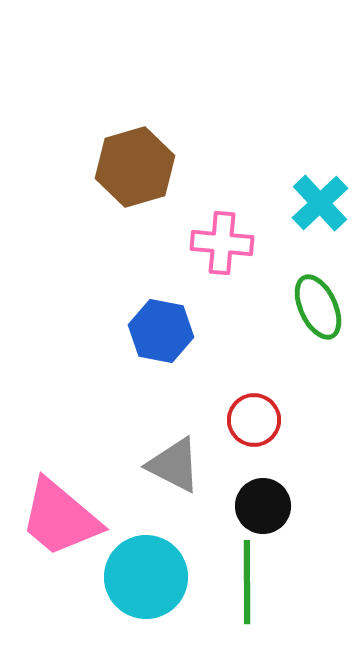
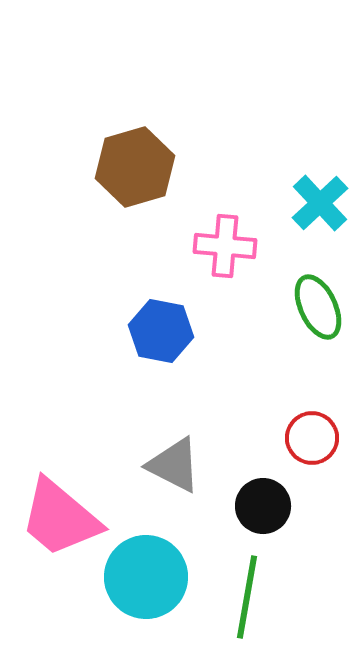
pink cross: moved 3 px right, 3 px down
red circle: moved 58 px right, 18 px down
green line: moved 15 px down; rotated 10 degrees clockwise
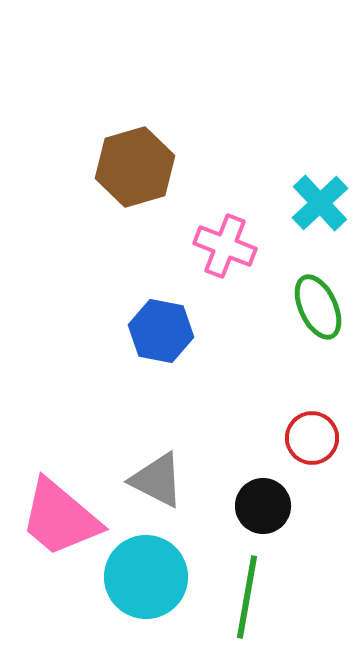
pink cross: rotated 16 degrees clockwise
gray triangle: moved 17 px left, 15 px down
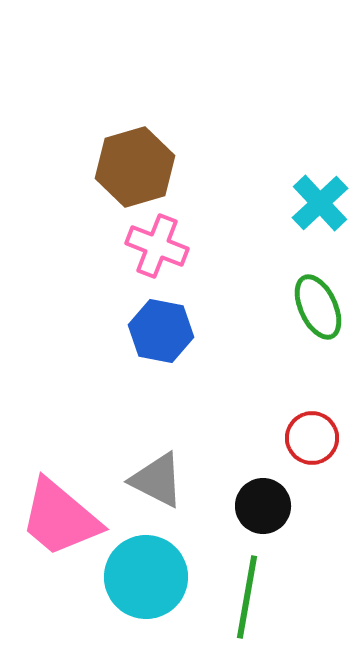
pink cross: moved 68 px left
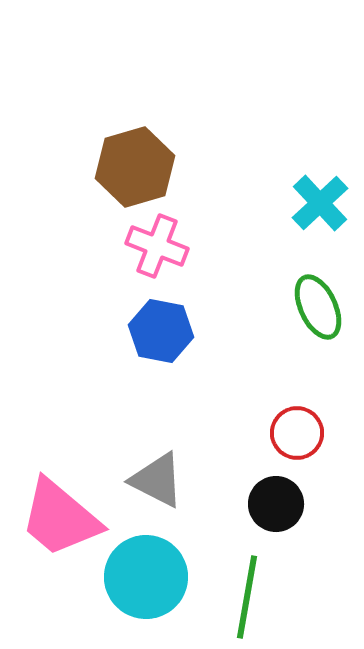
red circle: moved 15 px left, 5 px up
black circle: moved 13 px right, 2 px up
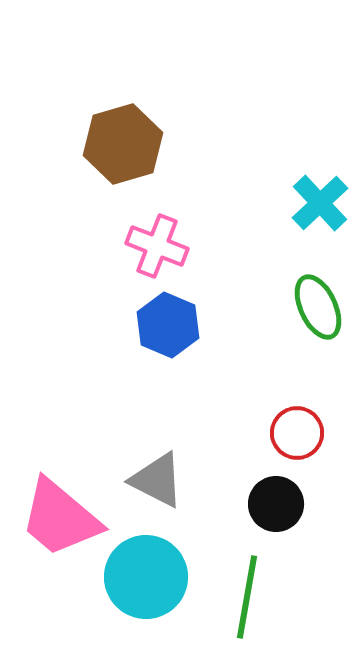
brown hexagon: moved 12 px left, 23 px up
blue hexagon: moved 7 px right, 6 px up; rotated 12 degrees clockwise
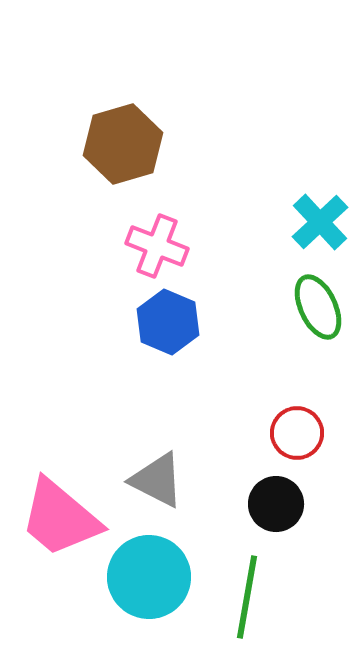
cyan cross: moved 19 px down
blue hexagon: moved 3 px up
cyan circle: moved 3 px right
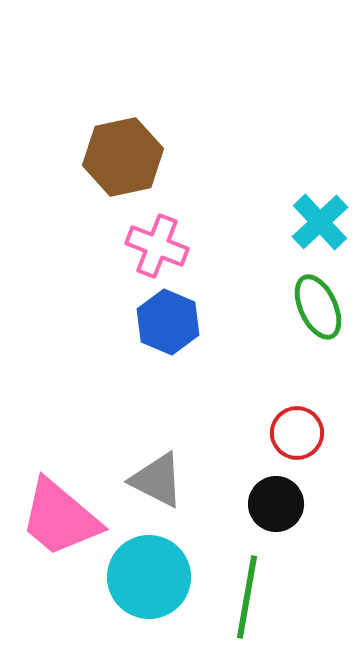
brown hexagon: moved 13 px down; rotated 4 degrees clockwise
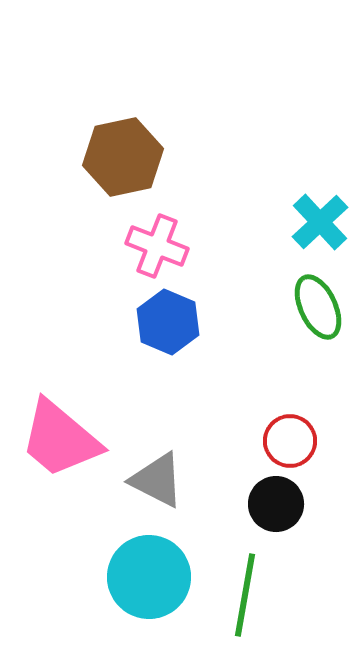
red circle: moved 7 px left, 8 px down
pink trapezoid: moved 79 px up
green line: moved 2 px left, 2 px up
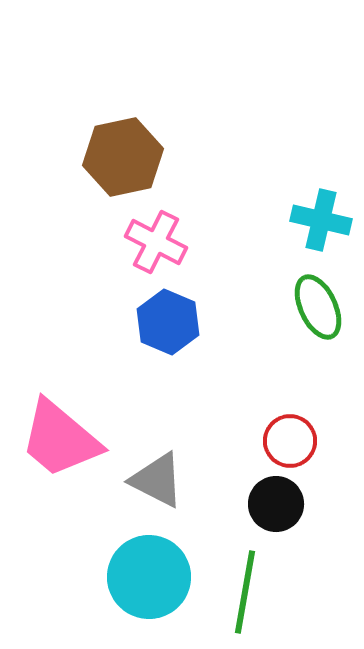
cyan cross: moved 1 px right, 2 px up; rotated 34 degrees counterclockwise
pink cross: moved 1 px left, 4 px up; rotated 6 degrees clockwise
green line: moved 3 px up
